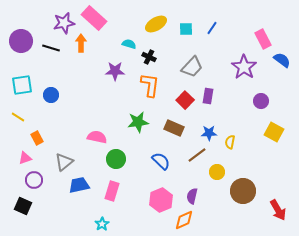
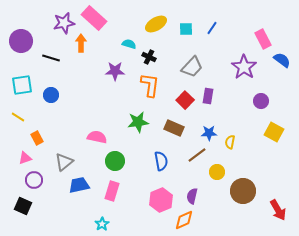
black line at (51, 48): moved 10 px down
green circle at (116, 159): moved 1 px left, 2 px down
blue semicircle at (161, 161): rotated 36 degrees clockwise
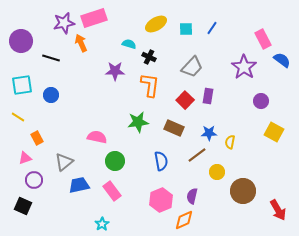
pink rectangle at (94, 18): rotated 60 degrees counterclockwise
orange arrow at (81, 43): rotated 24 degrees counterclockwise
pink rectangle at (112, 191): rotated 54 degrees counterclockwise
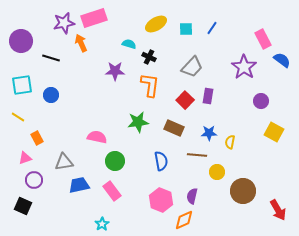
brown line at (197, 155): rotated 42 degrees clockwise
gray triangle at (64, 162): rotated 30 degrees clockwise
pink hexagon at (161, 200): rotated 15 degrees counterclockwise
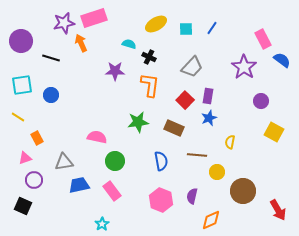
blue star at (209, 133): moved 15 px up; rotated 21 degrees counterclockwise
orange diamond at (184, 220): moved 27 px right
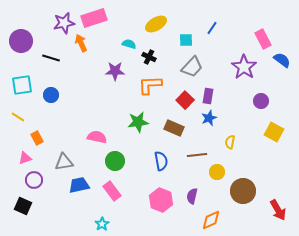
cyan square at (186, 29): moved 11 px down
orange L-shape at (150, 85): rotated 100 degrees counterclockwise
brown line at (197, 155): rotated 12 degrees counterclockwise
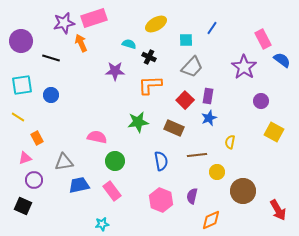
cyan star at (102, 224): rotated 24 degrees clockwise
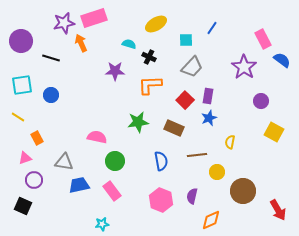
gray triangle at (64, 162): rotated 18 degrees clockwise
